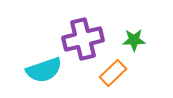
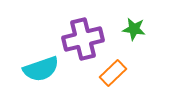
green star: moved 11 px up; rotated 10 degrees clockwise
cyan semicircle: moved 3 px left, 1 px up
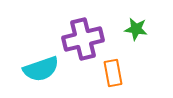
green star: moved 2 px right
orange rectangle: rotated 56 degrees counterclockwise
